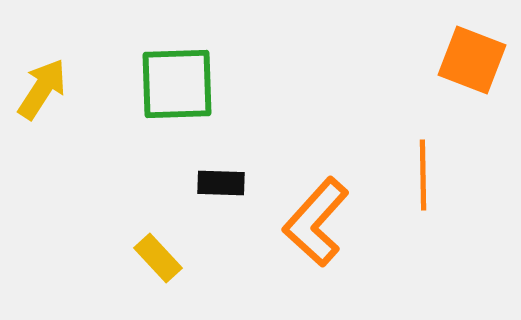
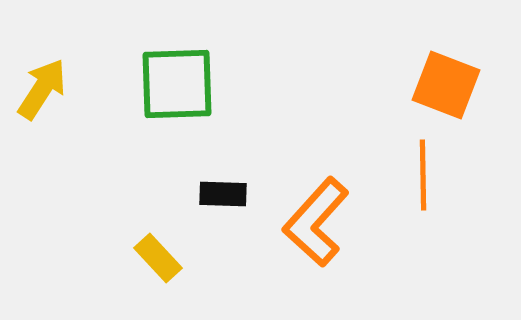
orange square: moved 26 px left, 25 px down
black rectangle: moved 2 px right, 11 px down
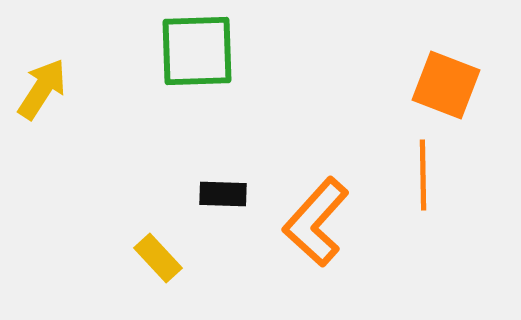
green square: moved 20 px right, 33 px up
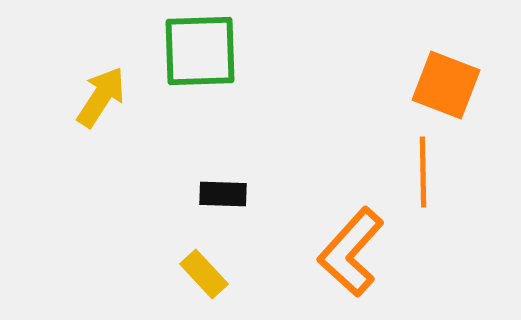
green square: moved 3 px right
yellow arrow: moved 59 px right, 8 px down
orange line: moved 3 px up
orange L-shape: moved 35 px right, 30 px down
yellow rectangle: moved 46 px right, 16 px down
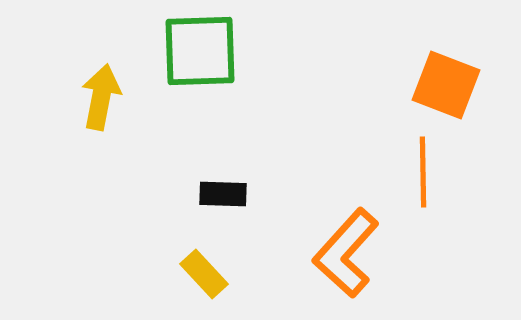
yellow arrow: rotated 22 degrees counterclockwise
orange L-shape: moved 5 px left, 1 px down
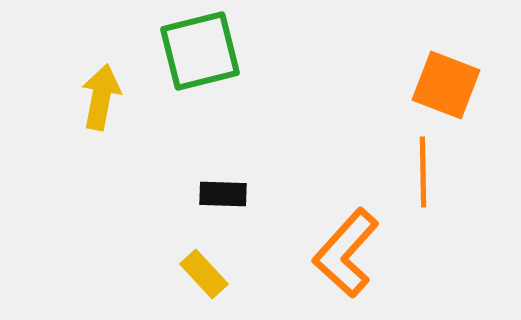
green square: rotated 12 degrees counterclockwise
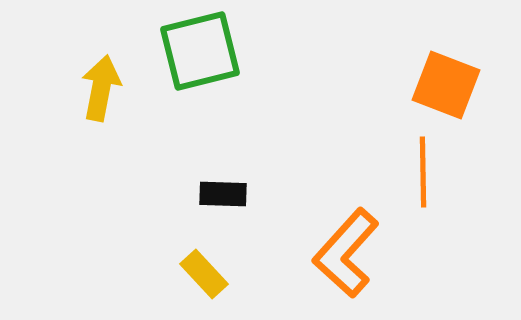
yellow arrow: moved 9 px up
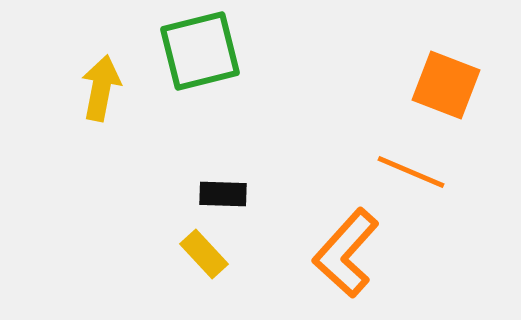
orange line: moved 12 px left; rotated 66 degrees counterclockwise
yellow rectangle: moved 20 px up
